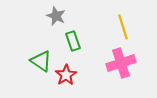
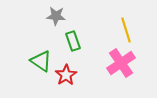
gray star: rotated 18 degrees counterclockwise
yellow line: moved 3 px right, 3 px down
pink cross: rotated 16 degrees counterclockwise
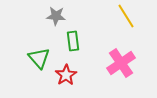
yellow line: moved 14 px up; rotated 15 degrees counterclockwise
green rectangle: rotated 12 degrees clockwise
green triangle: moved 2 px left, 3 px up; rotated 15 degrees clockwise
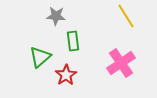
green triangle: moved 1 px right, 1 px up; rotated 30 degrees clockwise
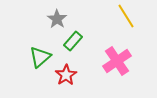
gray star: moved 1 px right, 3 px down; rotated 30 degrees clockwise
green rectangle: rotated 48 degrees clockwise
pink cross: moved 4 px left, 2 px up
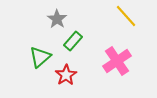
yellow line: rotated 10 degrees counterclockwise
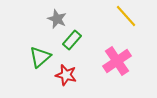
gray star: rotated 12 degrees counterclockwise
green rectangle: moved 1 px left, 1 px up
red star: rotated 25 degrees counterclockwise
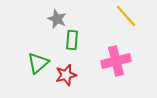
green rectangle: rotated 36 degrees counterclockwise
green triangle: moved 2 px left, 6 px down
pink cross: moved 1 px left; rotated 20 degrees clockwise
red star: rotated 30 degrees counterclockwise
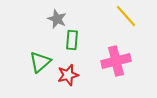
green triangle: moved 2 px right, 1 px up
red star: moved 2 px right
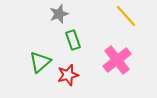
gray star: moved 2 px right, 5 px up; rotated 30 degrees clockwise
green rectangle: moved 1 px right; rotated 24 degrees counterclockwise
pink cross: moved 1 px right, 1 px up; rotated 24 degrees counterclockwise
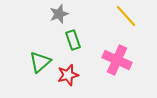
pink cross: rotated 28 degrees counterclockwise
